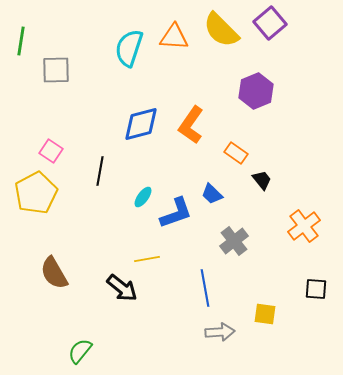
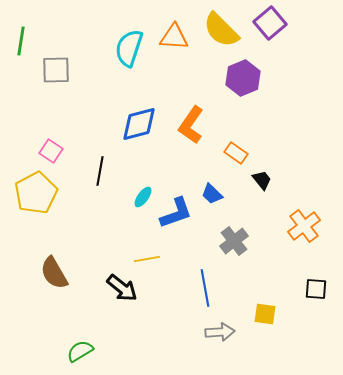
purple hexagon: moved 13 px left, 13 px up
blue diamond: moved 2 px left
green semicircle: rotated 20 degrees clockwise
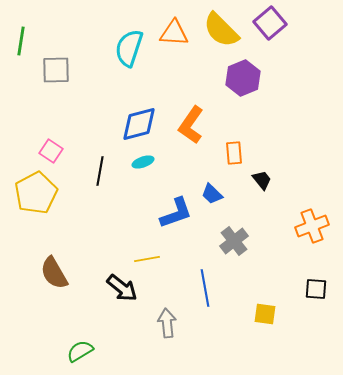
orange triangle: moved 4 px up
orange rectangle: moved 2 px left; rotated 50 degrees clockwise
cyan ellipse: moved 35 px up; rotated 35 degrees clockwise
orange cross: moved 8 px right; rotated 16 degrees clockwise
gray arrow: moved 53 px left, 9 px up; rotated 92 degrees counterclockwise
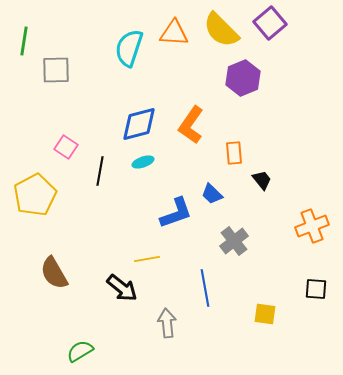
green line: moved 3 px right
pink square: moved 15 px right, 4 px up
yellow pentagon: moved 1 px left, 2 px down
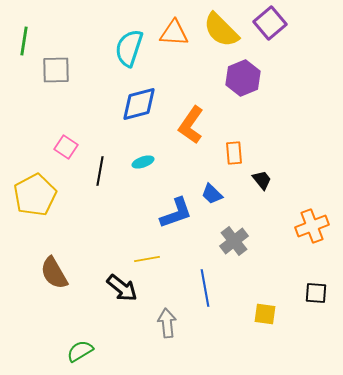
blue diamond: moved 20 px up
black square: moved 4 px down
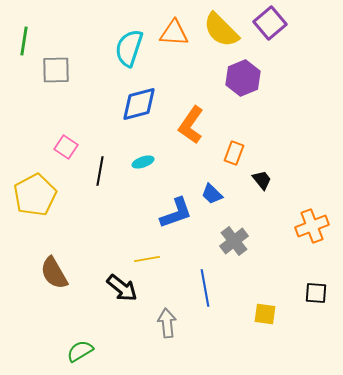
orange rectangle: rotated 25 degrees clockwise
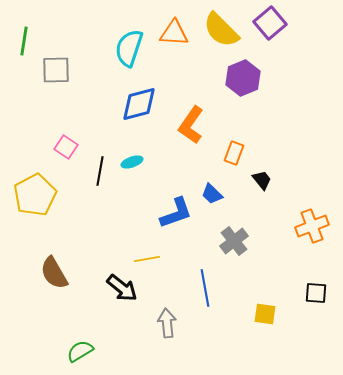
cyan ellipse: moved 11 px left
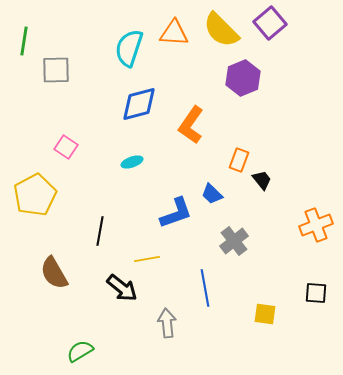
orange rectangle: moved 5 px right, 7 px down
black line: moved 60 px down
orange cross: moved 4 px right, 1 px up
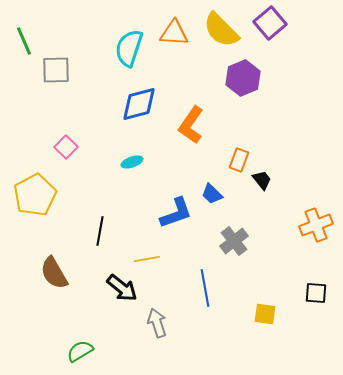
green line: rotated 32 degrees counterclockwise
pink square: rotated 10 degrees clockwise
gray arrow: moved 10 px left; rotated 12 degrees counterclockwise
